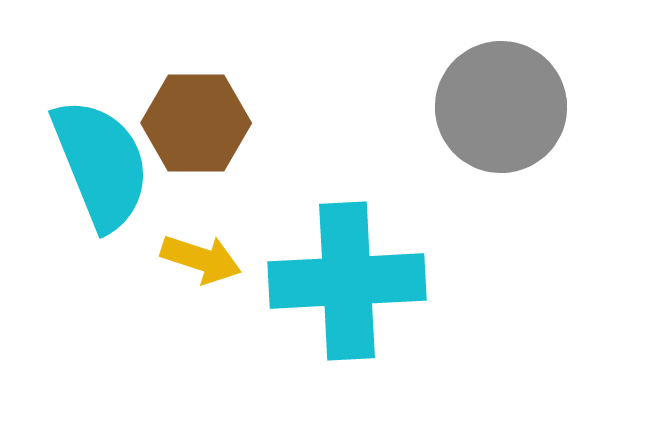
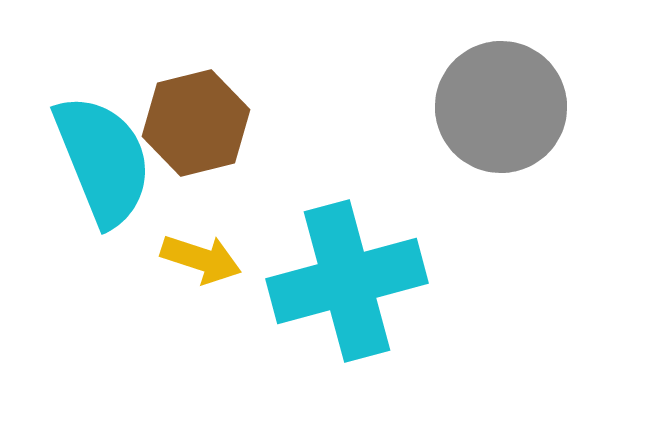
brown hexagon: rotated 14 degrees counterclockwise
cyan semicircle: moved 2 px right, 4 px up
cyan cross: rotated 12 degrees counterclockwise
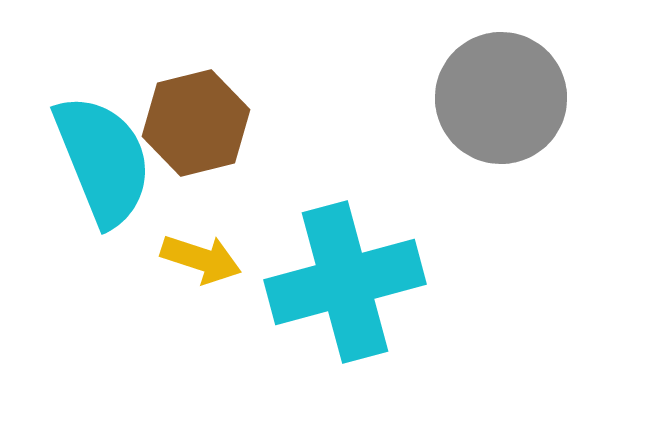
gray circle: moved 9 px up
cyan cross: moved 2 px left, 1 px down
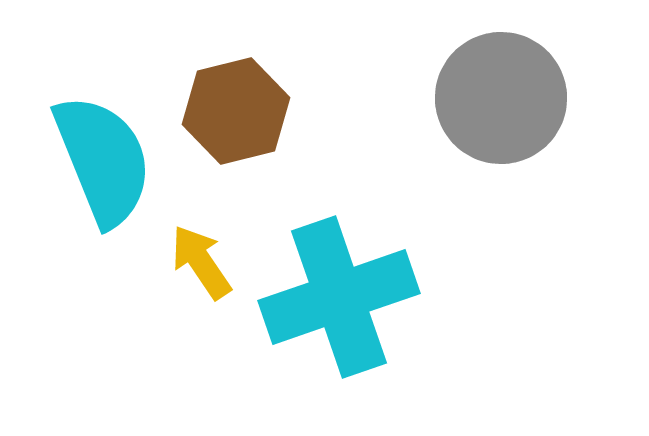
brown hexagon: moved 40 px right, 12 px up
yellow arrow: moved 3 px down; rotated 142 degrees counterclockwise
cyan cross: moved 6 px left, 15 px down; rotated 4 degrees counterclockwise
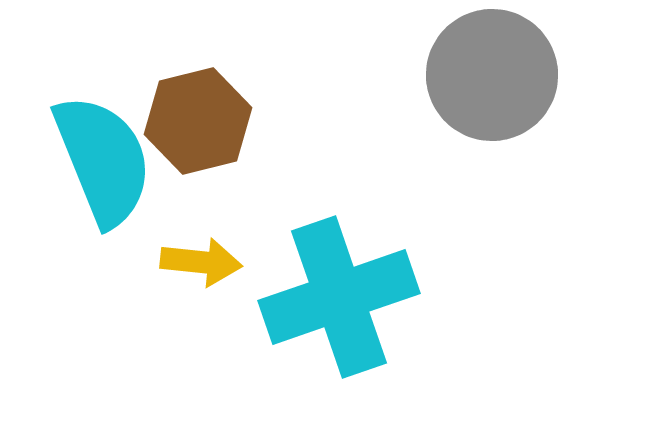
gray circle: moved 9 px left, 23 px up
brown hexagon: moved 38 px left, 10 px down
yellow arrow: rotated 130 degrees clockwise
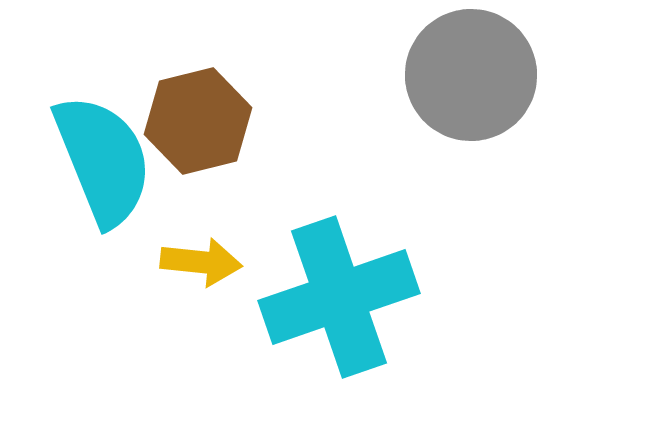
gray circle: moved 21 px left
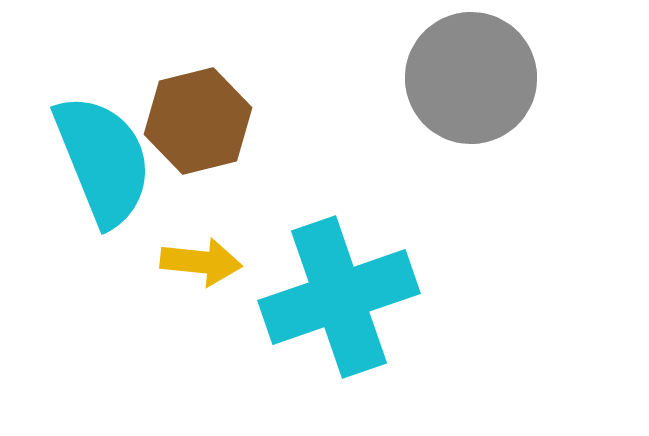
gray circle: moved 3 px down
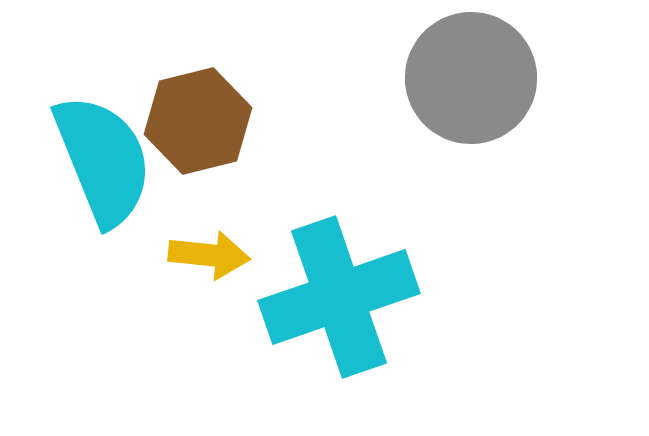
yellow arrow: moved 8 px right, 7 px up
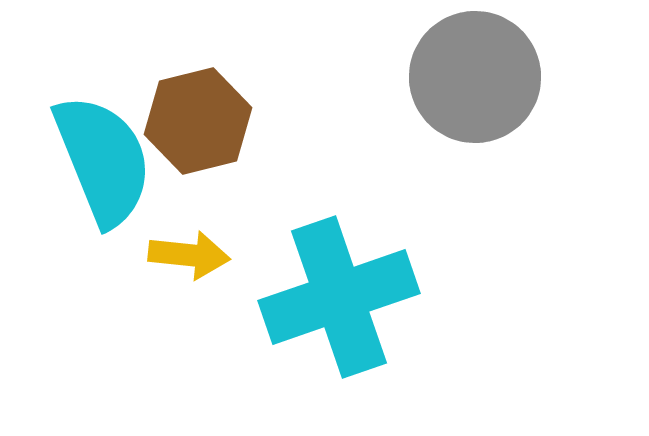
gray circle: moved 4 px right, 1 px up
yellow arrow: moved 20 px left
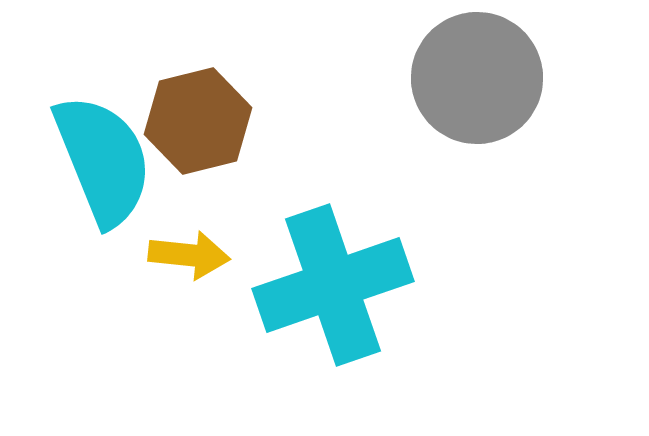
gray circle: moved 2 px right, 1 px down
cyan cross: moved 6 px left, 12 px up
